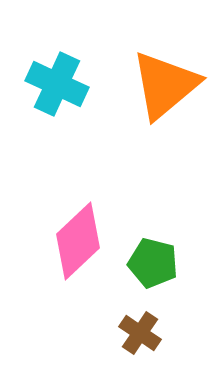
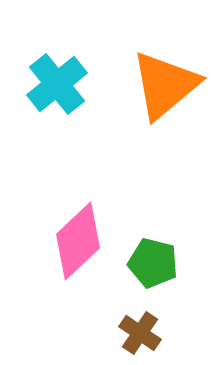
cyan cross: rotated 26 degrees clockwise
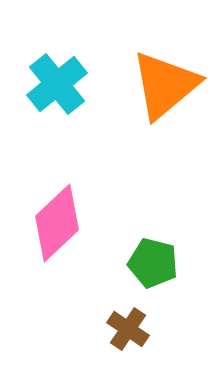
pink diamond: moved 21 px left, 18 px up
brown cross: moved 12 px left, 4 px up
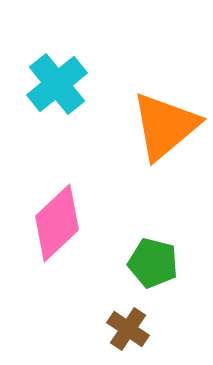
orange triangle: moved 41 px down
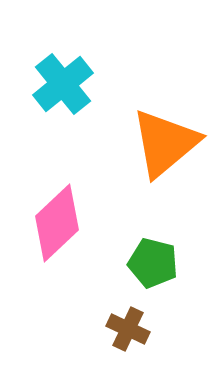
cyan cross: moved 6 px right
orange triangle: moved 17 px down
brown cross: rotated 9 degrees counterclockwise
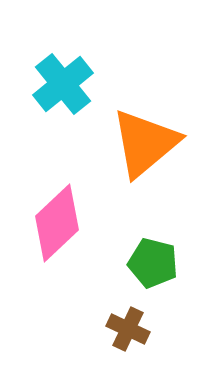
orange triangle: moved 20 px left
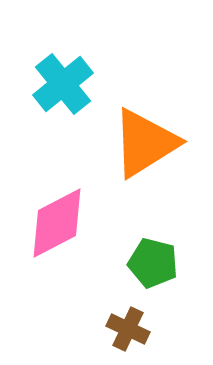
orange triangle: rotated 8 degrees clockwise
pink diamond: rotated 16 degrees clockwise
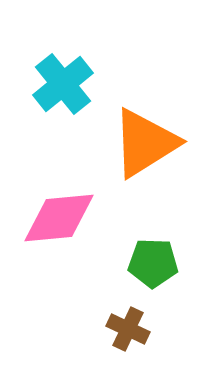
pink diamond: moved 2 px right, 5 px up; rotated 22 degrees clockwise
green pentagon: rotated 12 degrees counterclockwise
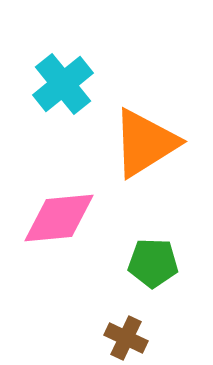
brown cross: moved 2 px left, 9 px down
